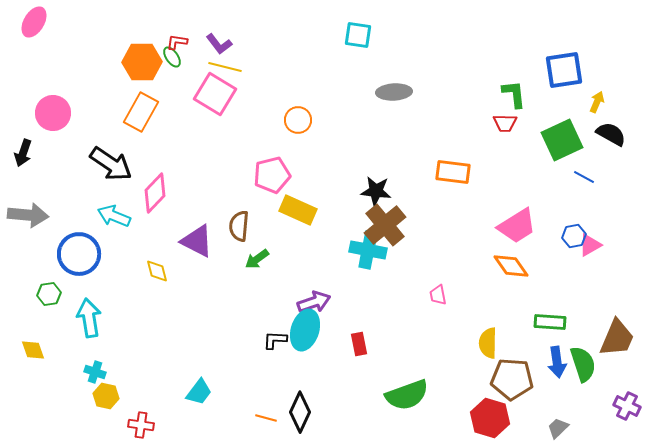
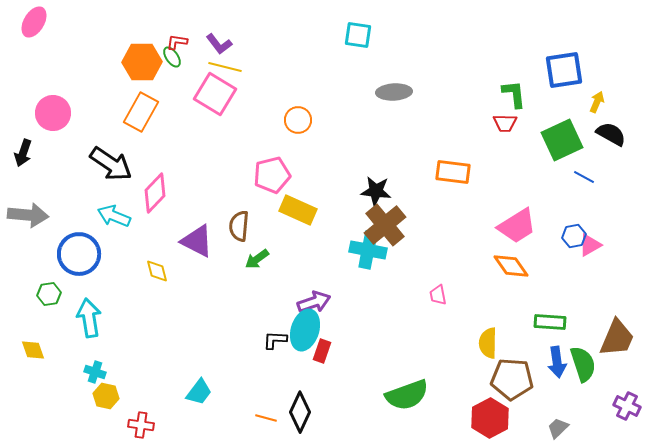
red rectangle at (359, 344): moved 37 px left, 7 px down; rotated 30 degrees clockwise
red hexagon at (490, 418): rotated 15 degrees clockwise
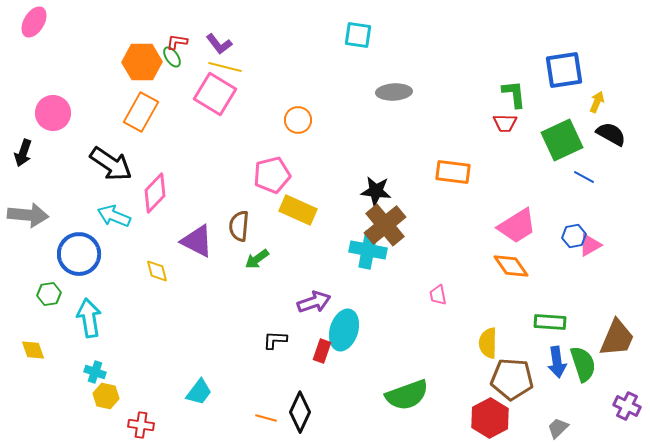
cyan ellipse at (305, 330): moved 39 px right
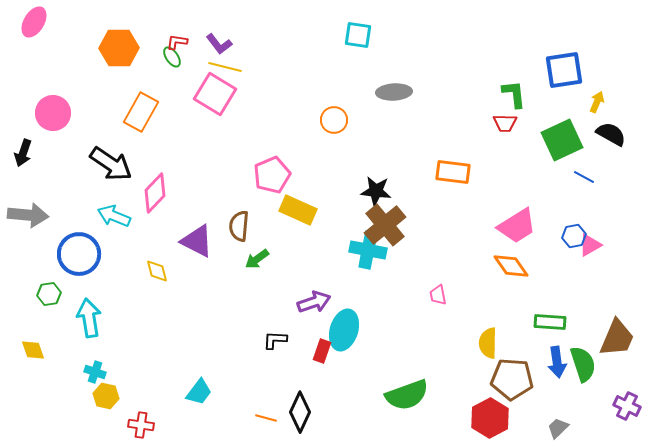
orange hexagon at (142, 62): moved 23 px left, 14 px up
orange circle at (298, 120): moved 36 px right
pink pentagon at (272, 175): rotated 9 degrees counterclockwise
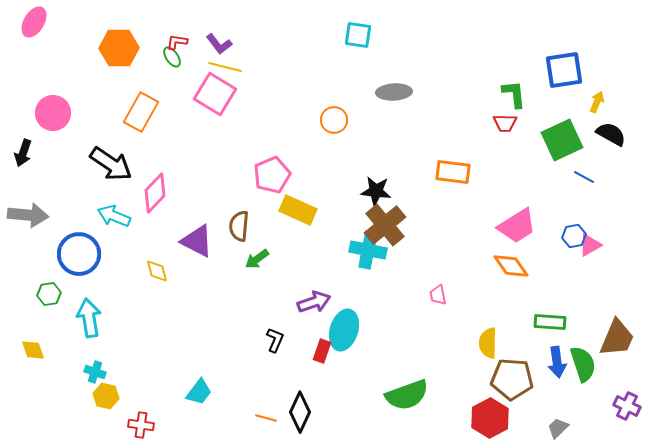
black L-shape at (275, 340): rotated 110 degrees clockwise
